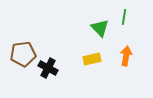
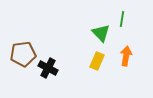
green line: moved 2 px left, 2 px down
green triangle: moved 1 px right, 5 px down
yellow rectangle: moved 5 px right, 2 px down; rotated 54 degrees counterclockwise
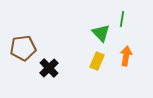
brown pentagon: moved 6 px up
black cross: moved 1 px right; rotated 18 degrees clockwise
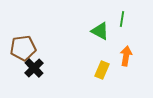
green triangle: moved 1 px left, 2 px up; rotated 18 degrees counterclockwise
yellow rectangle: moved 5 px right, 9 px down
black cross: moved 15 px left
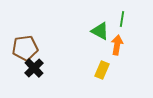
brown pentagon: moved 2 px right
orange arrow: moved 9 px left, 11 px up
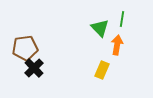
green triangle: moved 3 px up; rotated 18 degrees clockwise
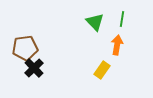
green triangle: moved 5 px left, 6 px up
yellow rectangle: rotated 12 degrees clockwise
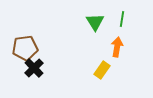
green triangle: rotated 12 degrees clockwise
orange arrow: moved 2 px down
